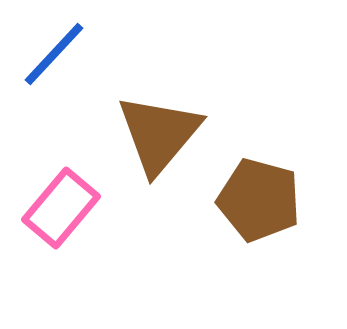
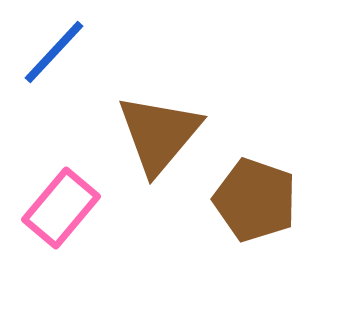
blue line: moved 2 px up
brown pentagon: moved 4 px left; rotated 4 degrees clockwise
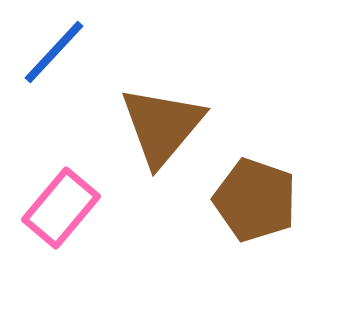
brown triangle: moved 3 px right, 8 px up
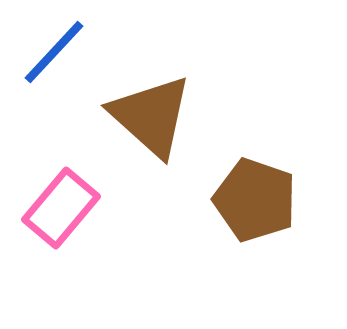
brown triangle: moved 11 px left, 10 px up; rotated 28 degrees counterclockwise
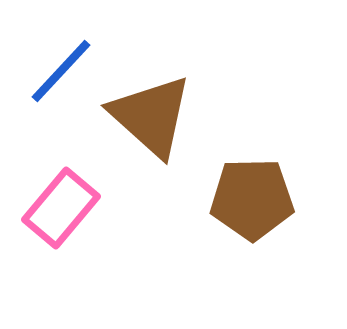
blue line: moved 7 px right, 19 px down
brown pentagon: moved 3 px left, 1 px up; rotated 20 degrees counterclockwise
